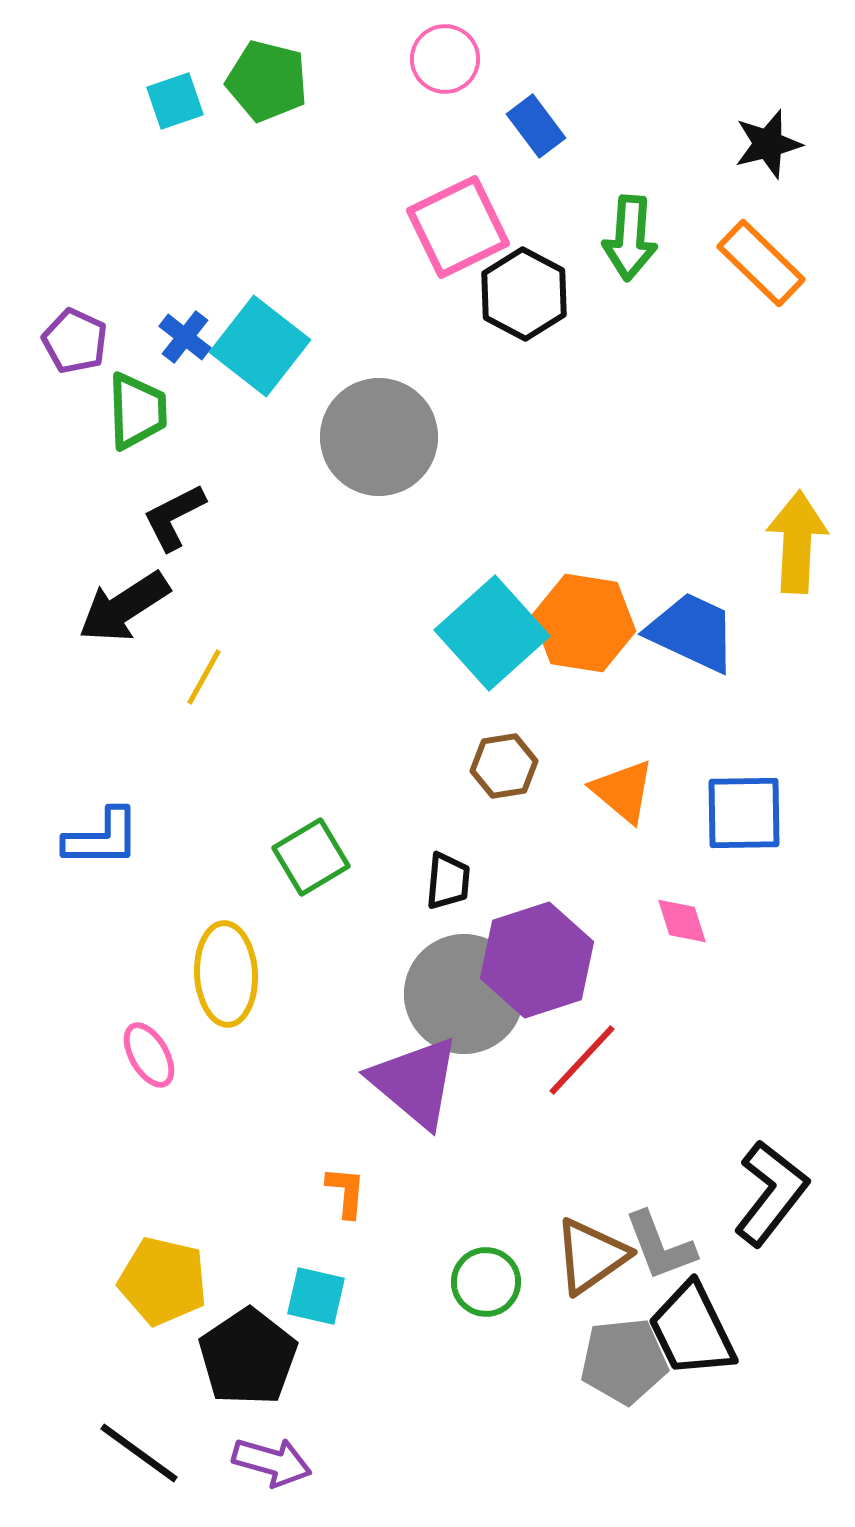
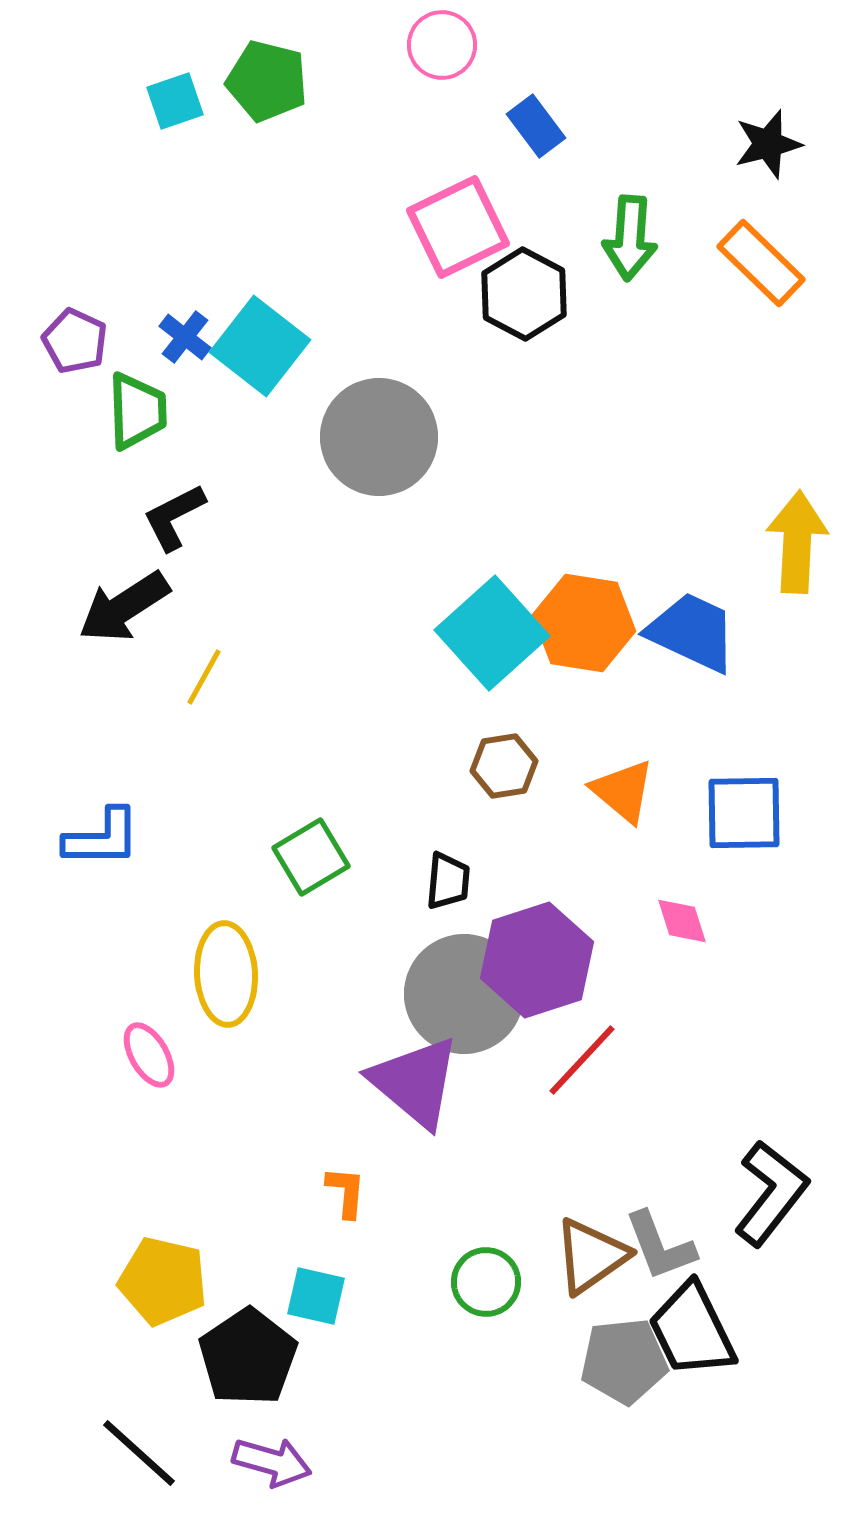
pink circle at (445, 59): moved 3 px left, 14 px up
black line at (139, 1453): rotated 6 degrees clockwise
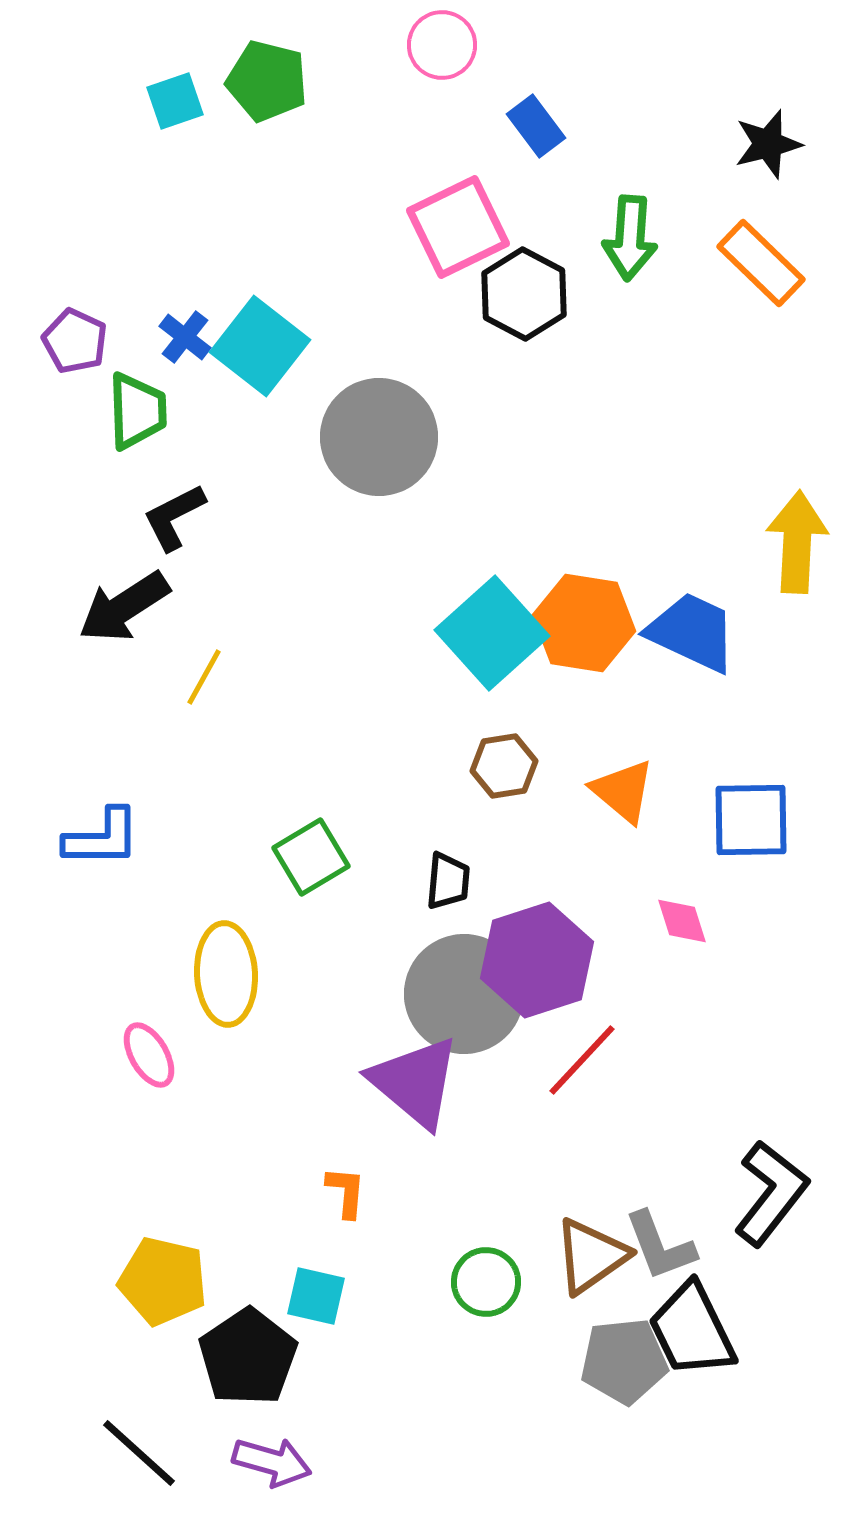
blue square at (744, 813): moved 7 px right, 7 px down
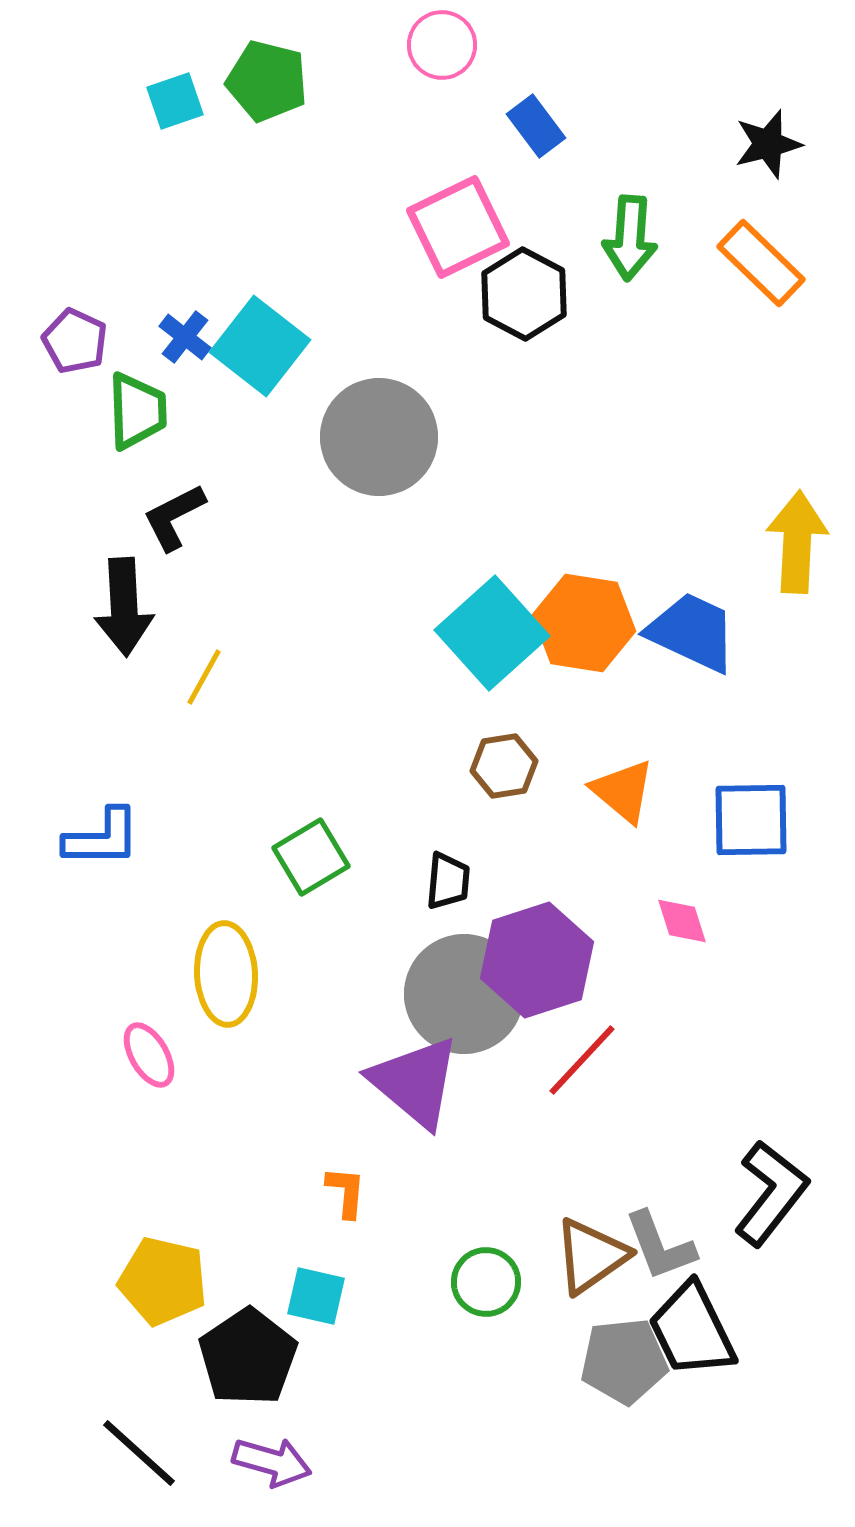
black arrow at (124, 607): rotated 60 degrees counterclockwise
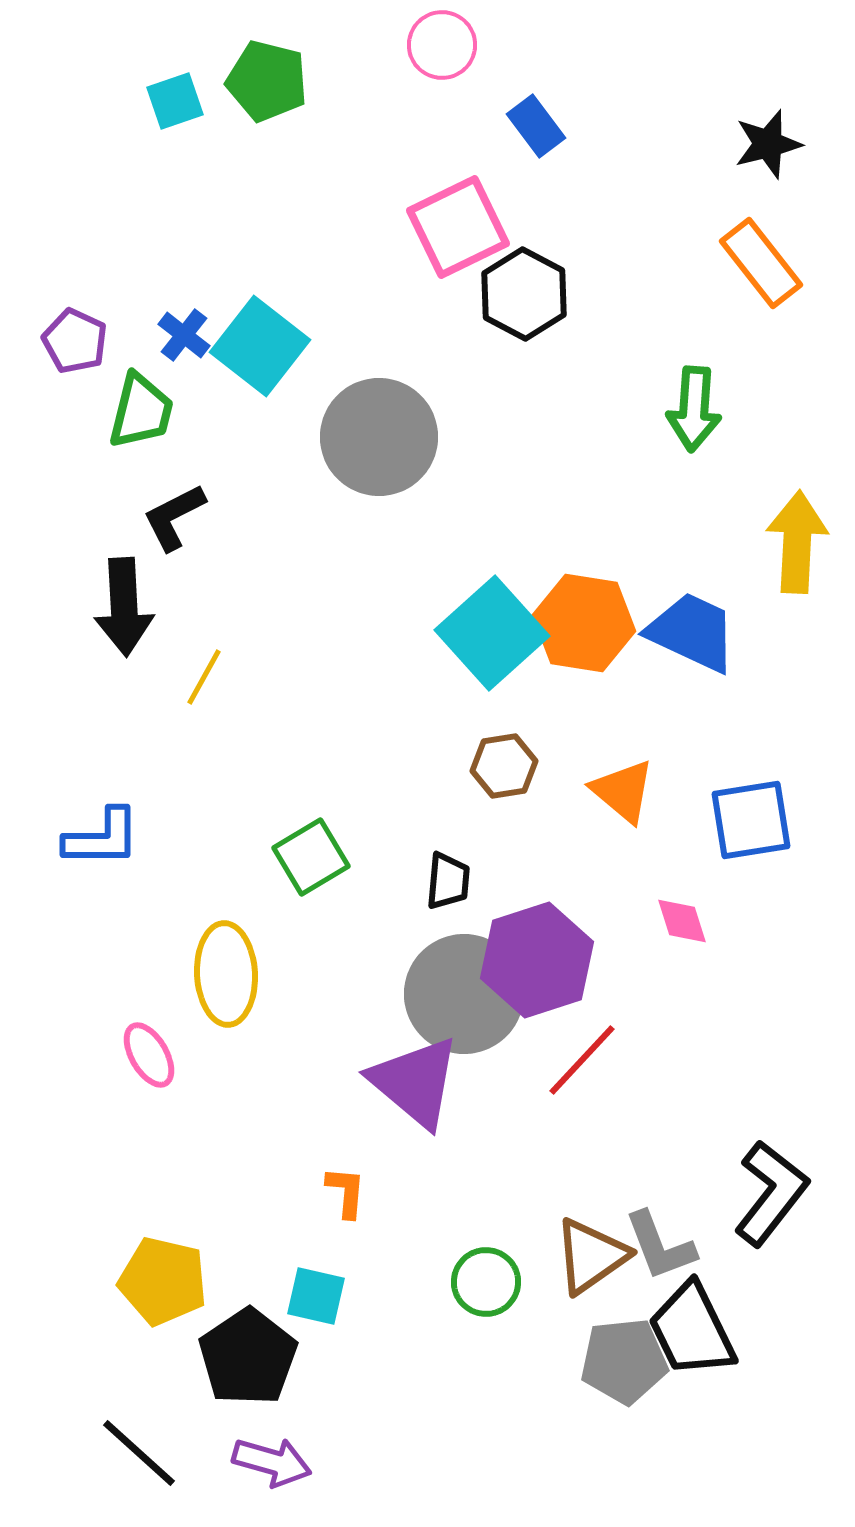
green arrow at (630, 238): moved 64 px right, 171 px down
orange rectangle at (761, 263): rotated 8 degrees clockwise
blue cross at (185, 337): moved 1 px left, 2 px up
green trapezoid at (137, 411): moved 4 px right; rotated 16 degrees clockwise
blue square at (751, 820): rotated 8 degrees counterclockwise
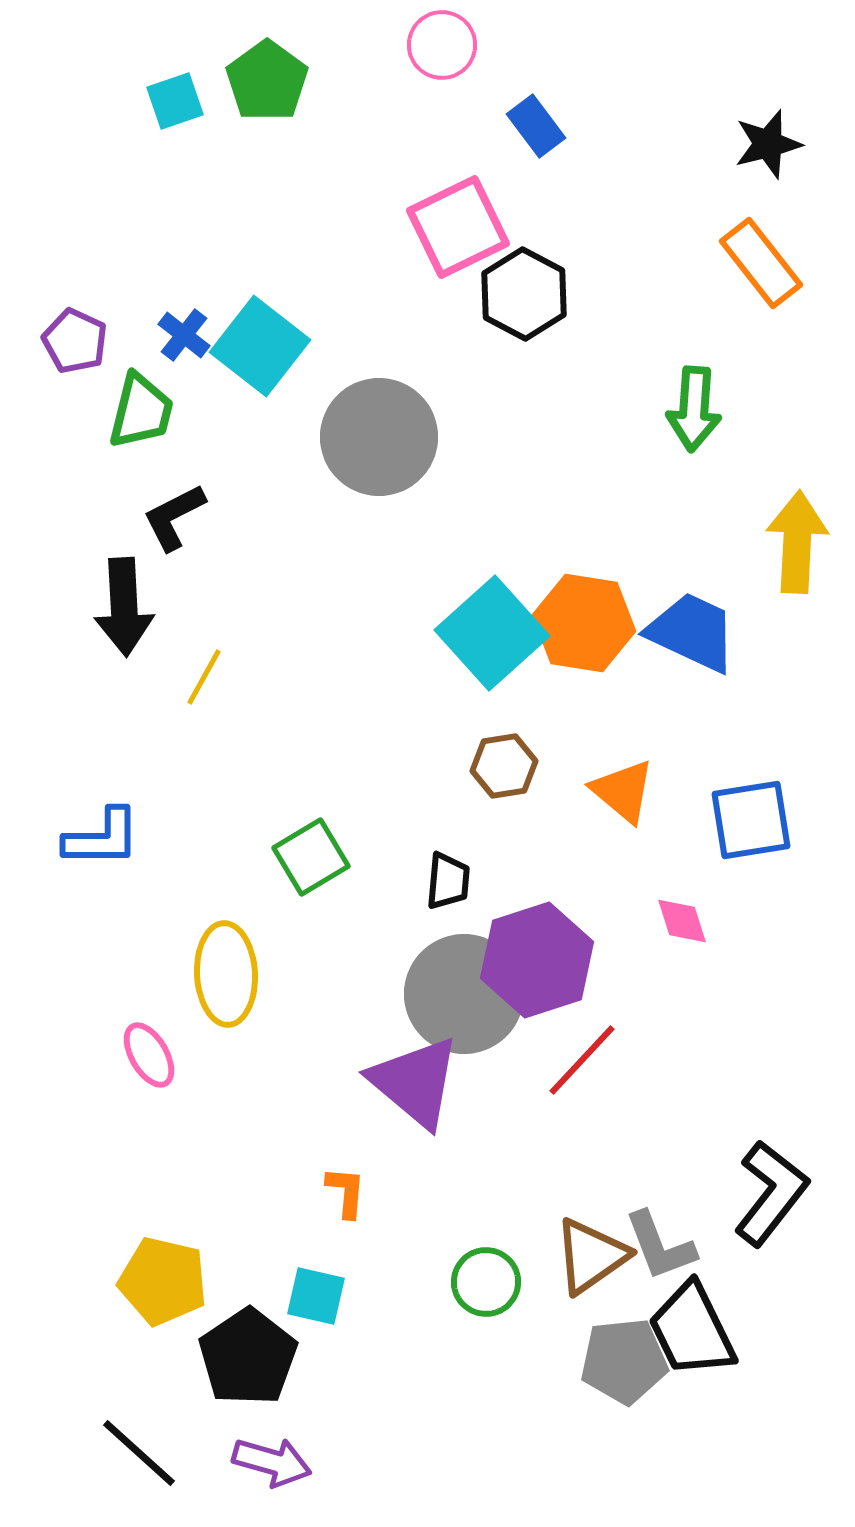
green pentagon at (267, 81): rotated 22 degrees clockwise
